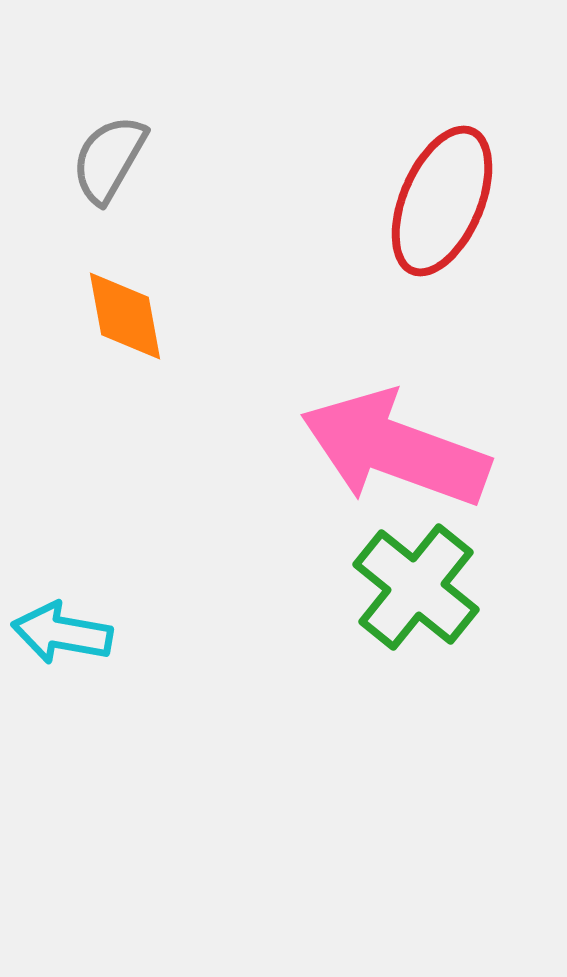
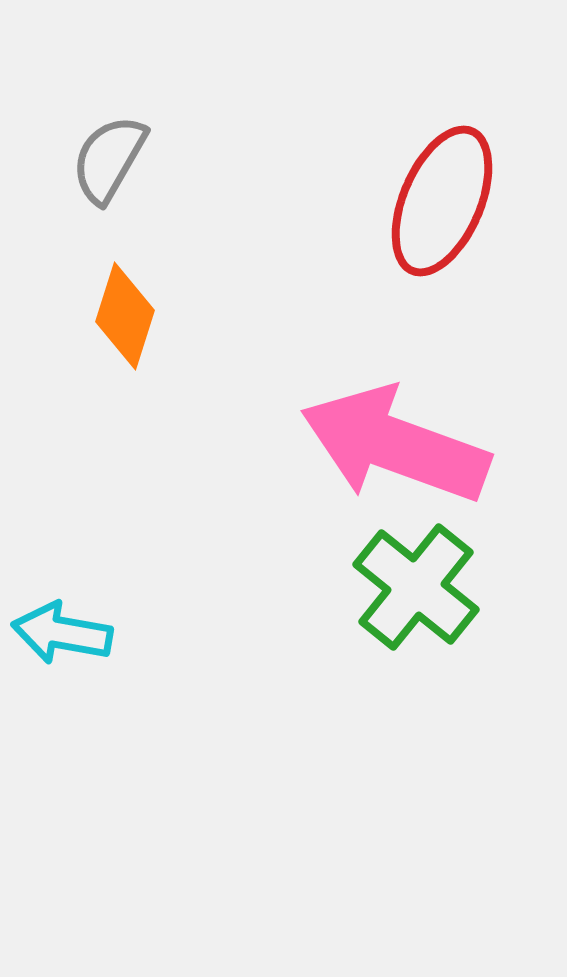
orange diamond: rotated 28 degrees clockwise
pink arrow: moved 4 px up
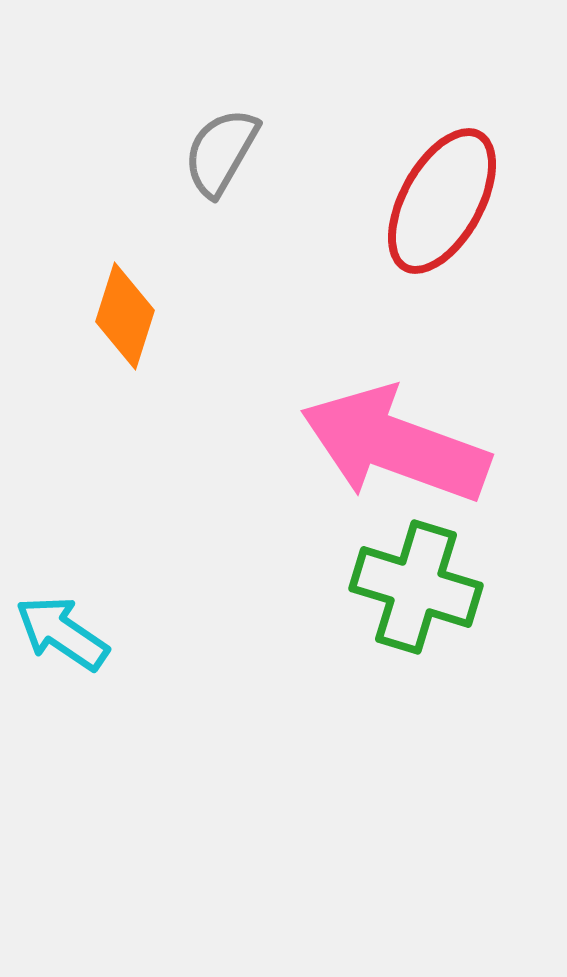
gray semicircle: moved 112 px right, 7 px up
red ellipse: rotated 6 degrees clockwise
green cross: rotated 22 degrees counterclockwise
cyan arrow: rotated 24 degrees clockwise
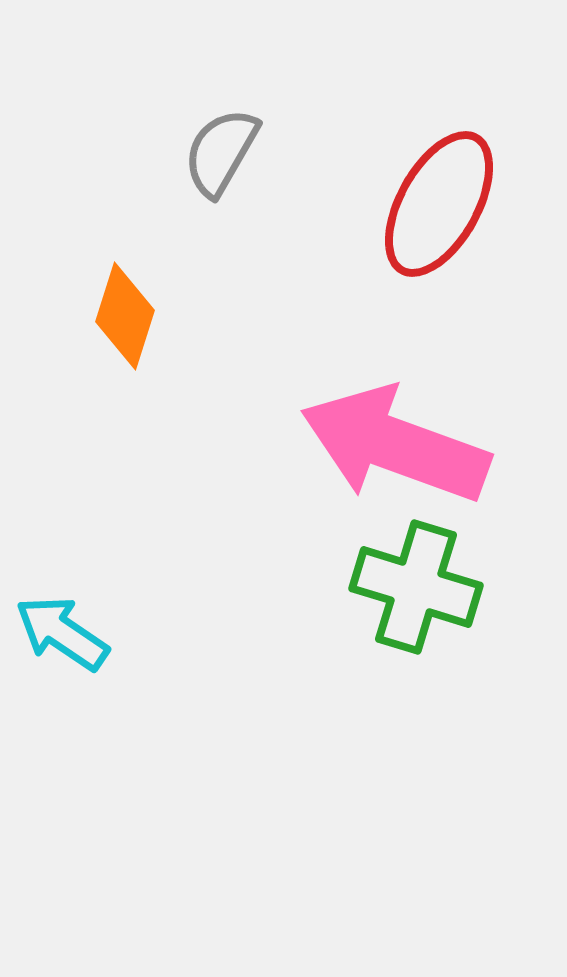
red ellipse: moved 3 px left, 3 px down
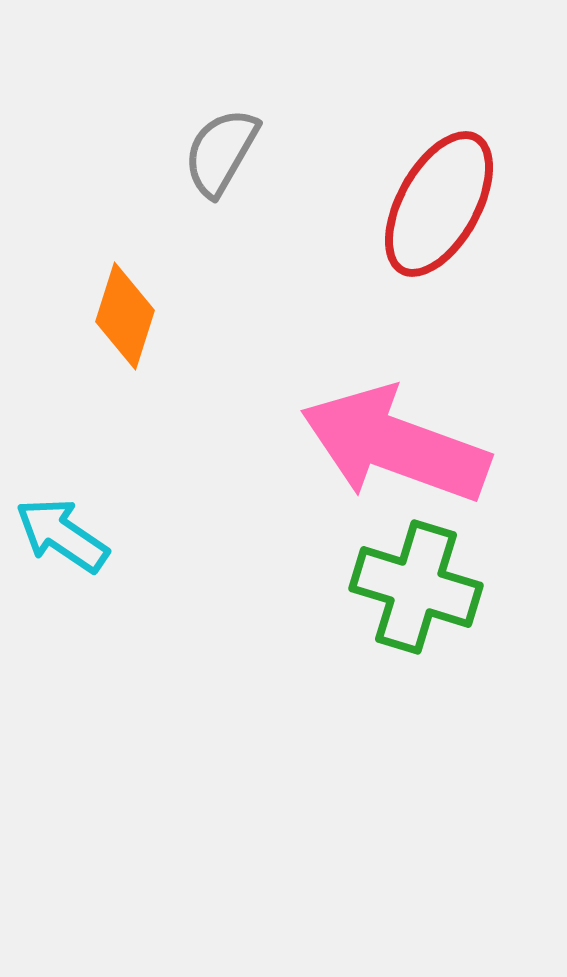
cyan arrow: moved 98 px up
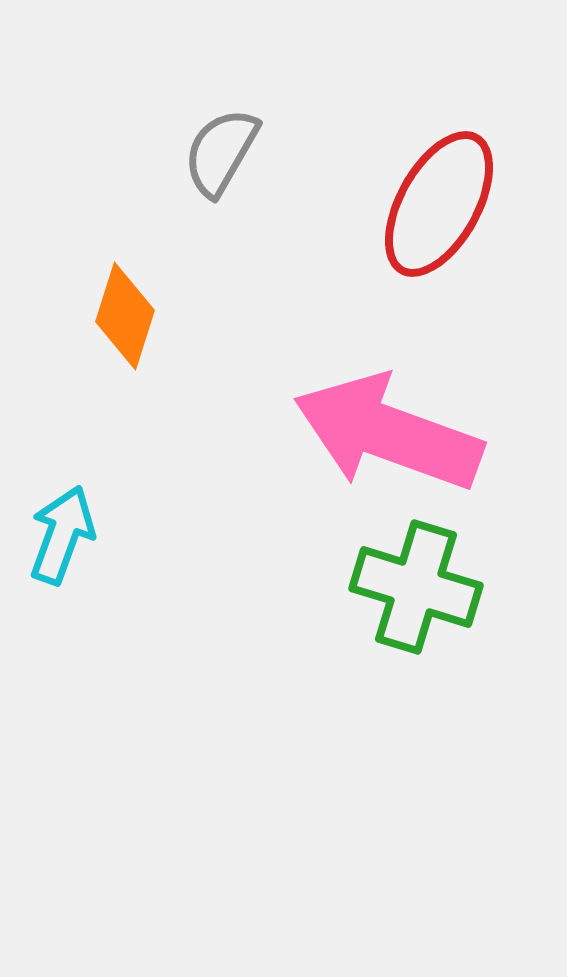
pink arrow: moved 7 px left, 12 px up
cyan arrow: rotated 76 degrees clockwise
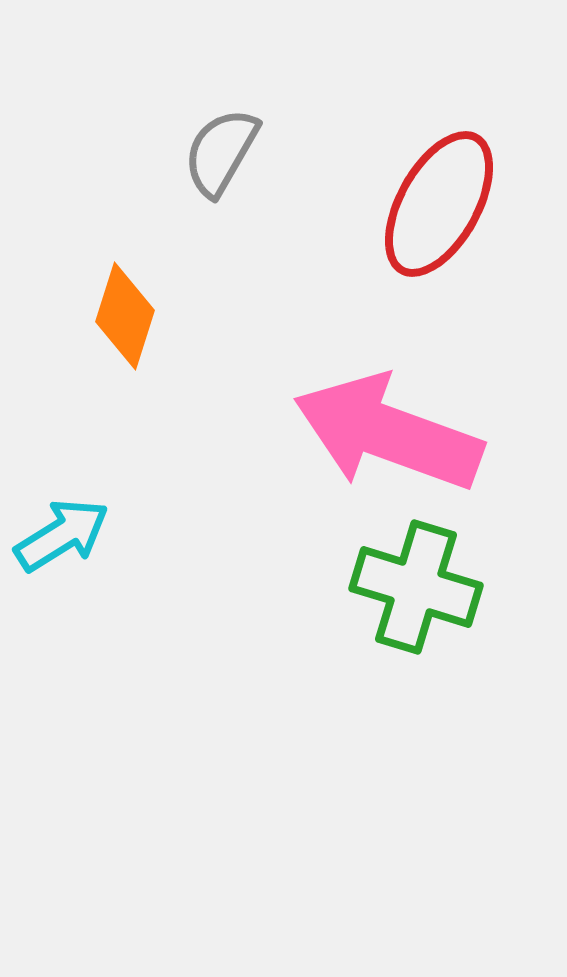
cyan arrow: rotated 38 degrees clockwise
